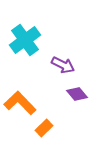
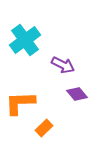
orange L-shape: rotated 48 degrees counterclockwise
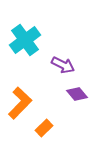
orange L-shape: rotated 136 degrees clockwise
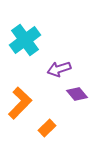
purple arrow: moved 4 px left, 4 px down; rotated 135 degrees clockwise
orange rectangle: moved 3 px right
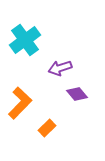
purple arrow: moved 1 px right, 1 px up
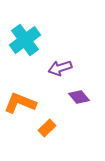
purple diamond: moved 2 px right, 3 px down
orange L-shape: rotated 112 degrees counterclockwise
